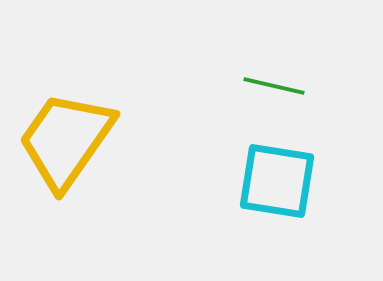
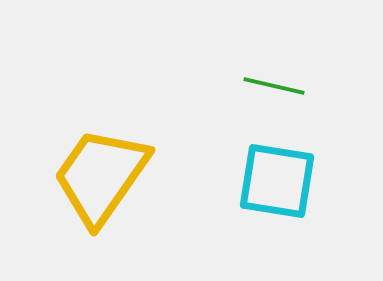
yellow trapezoid: moved 35 px right, 36 px down
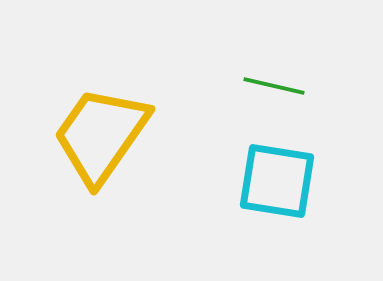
yellow trapezoid: moved 41 px up
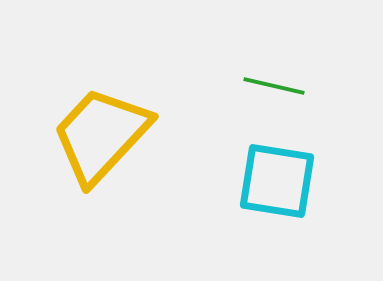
yellow trapezoid: rotated 8 degrees clockwise
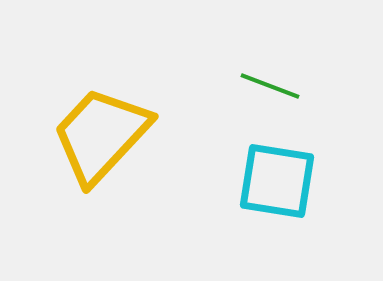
green line: moved 4 px left; rotated 8 degrees clockwise
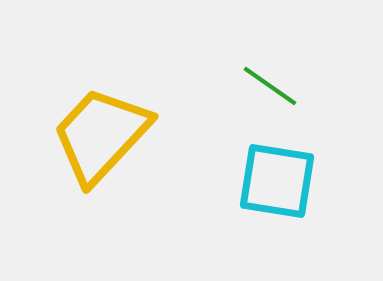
green line: rotated 14 degrees clockwise
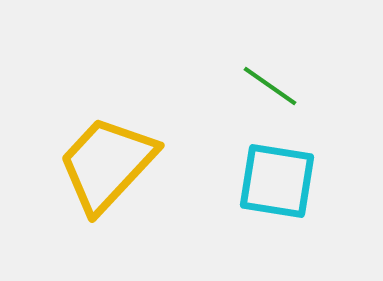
yellow trapezoid: moved 6 px right, 29 px down
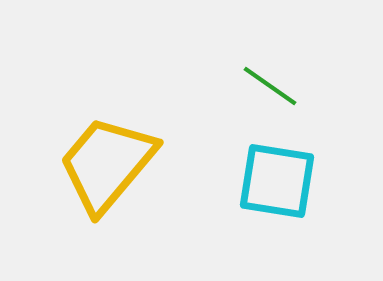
yellow trapezoid: rotated 3 degrees counterclockwise
